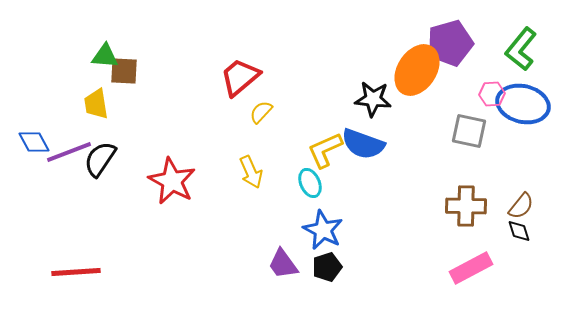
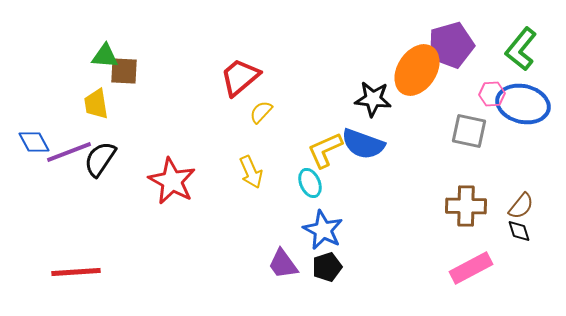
purple pentagon: moved 1 px right, 2 px down
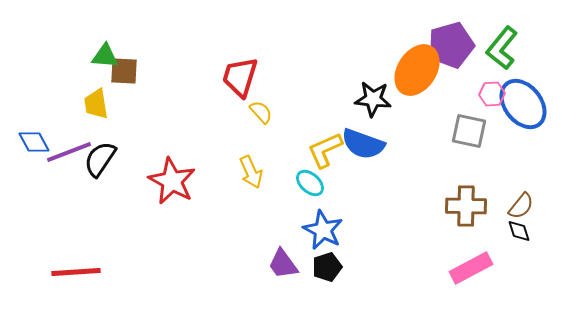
green L-shape: moved 19 px left, 1 px up
red trapezoid: rotated 33 degrees counterclockwise
blue ellipse: rotated 39 degrees clockwise
yellow semicircle: rotated 95 degrees clockwise
cyan ellipse: rotated 24 degrees counterclockwise
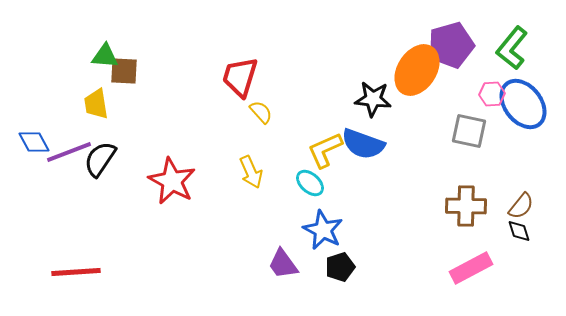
green L-shape: moved 10 px right
black pentagon: moved 13 px right
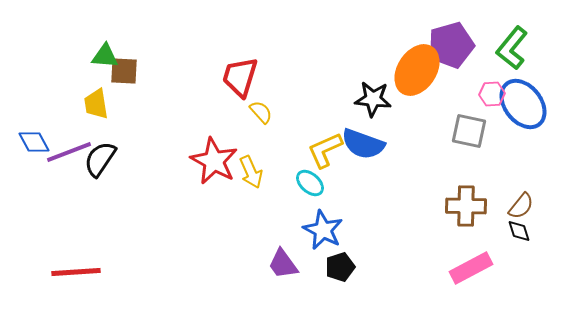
red star: moved 42 px right, 20 px up
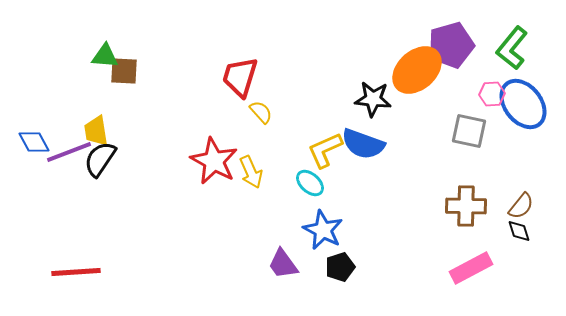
orange ellipse: rotated 15 degrees clockwise
yellow trapezoid: moved 27 px down
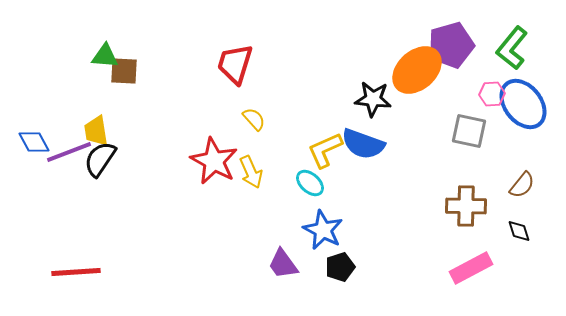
red trapezoid: moved 5 px left, 13 px up
yellow semicircle: moved 7 px left, 7 px down
brown semicircle: moved 1 px right, 21 px up
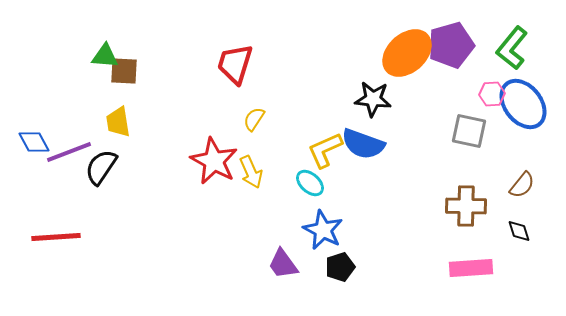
orange ellipse: moved 10 px left, 17 px up
yellow semicircle: rotated 105 degrees counterclockwise
yellow trapezoid: moved 22 px right, 9 px up
black semicircle: moved 1 px right, 8 px down
pink rectangle: rotated 24 degrees clockwise
red line: moved 20 px left, 35 px up
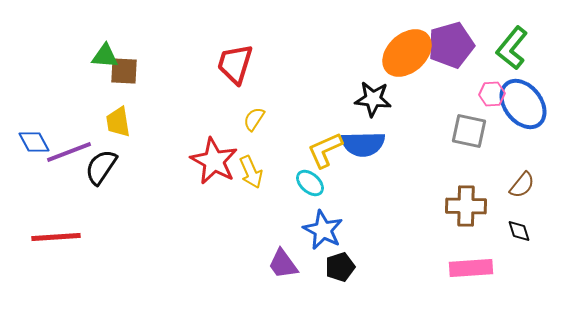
blue semicircle: rotated 21 degrees counterclockwise
